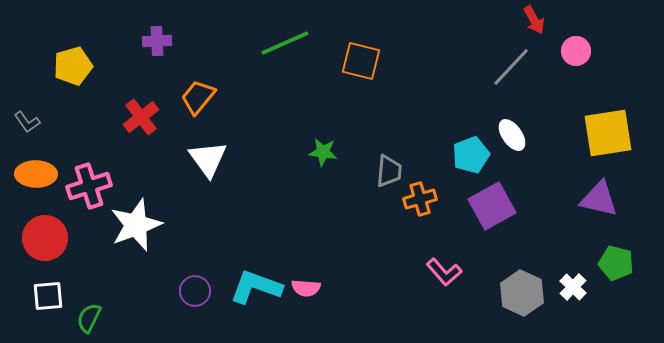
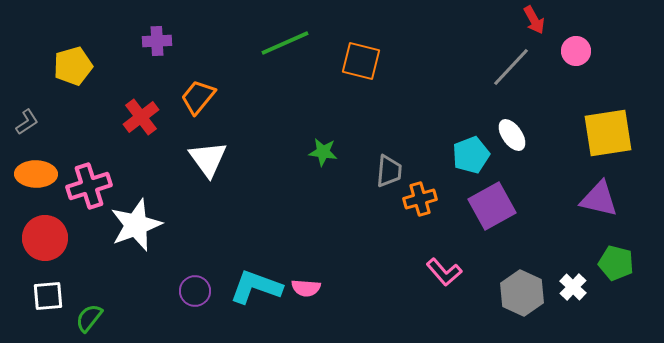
gray L-shape: rotated 88 degrees counterclockwise
green semicircle: rotated 12 degrees clockwise
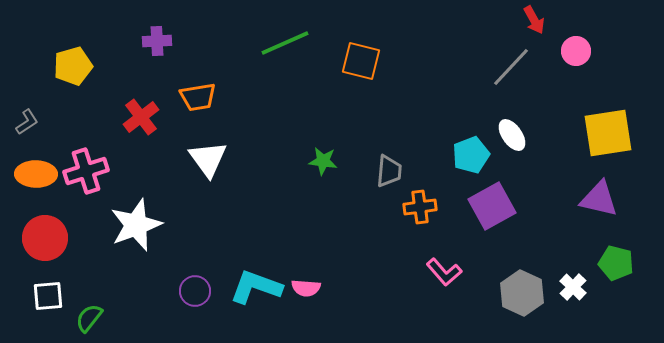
orange trapezoid: rotated 138 degrees counterclockwise
green star: moved 9 px down
pink cross: moved 3 px left, 15 px up
orange cross: moved 8 px down; rotated 8 degrees clockwise
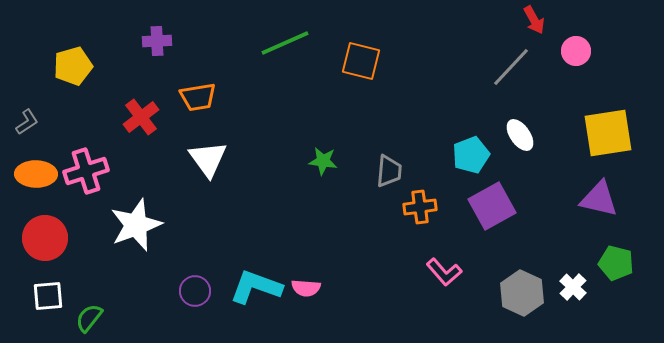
white ellipse: moved 8 px right
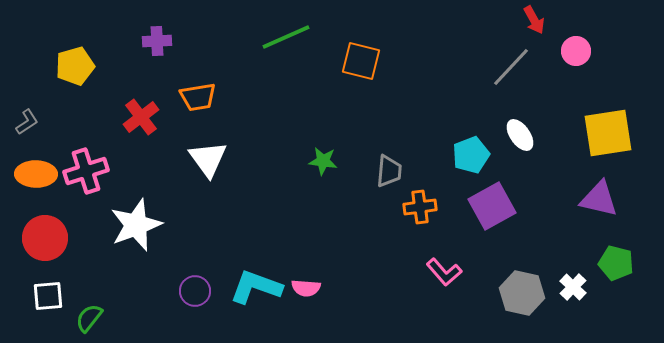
green line: moved 1 px right, 6 px up
yellow pentagon: moved 2 px right
gray hexagon: rotated 12 degrees counterclockwise
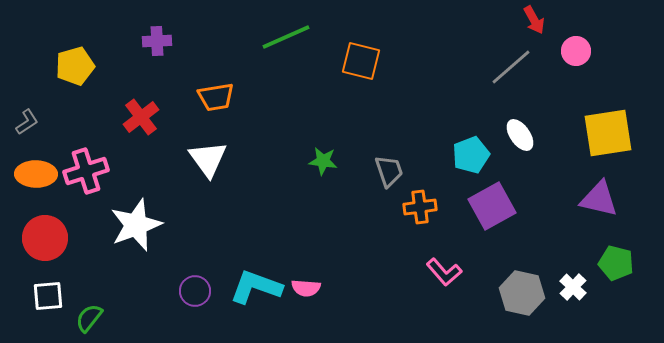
gray line: rotated 6 degrees clockwise
orange trapezoid: moved 18 px right
gray trapezoid: rotated 24 degrees counterclockwise
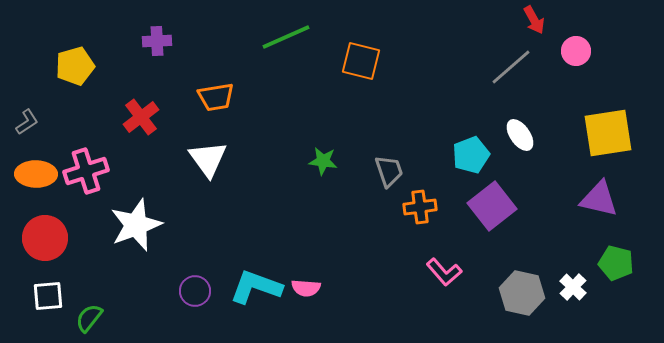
purple square: rotated 9 degrees counterclockwise
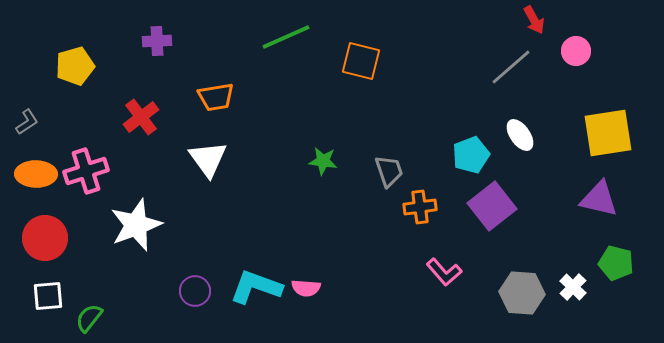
gray hexagon: rotated 9 degrees counterclockwise
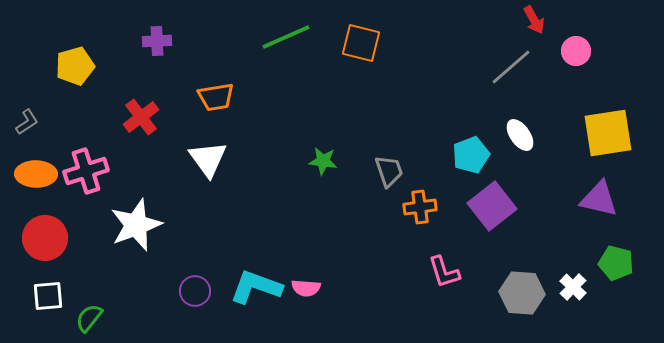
orange square: moved 18 px up
pink L-shape: rotated 24 degrees clockwise
